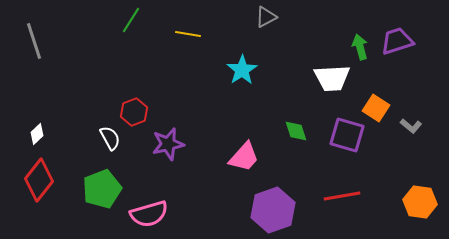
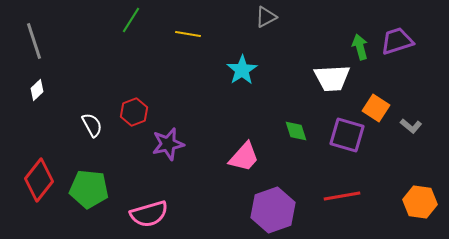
white diamond: moved 44 px up
white semicircle: moved 18 px left, 13 px up
green pentagon: moved 13 px left; rotated 27 degrees clockwise
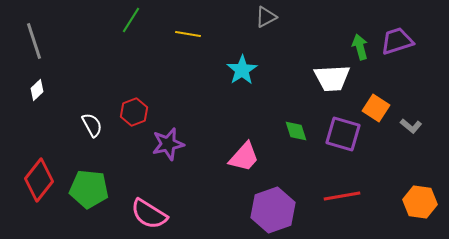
purple square: moved 4 px left, 1 px up
pink semicircle: rotated 48 degrees clockwise
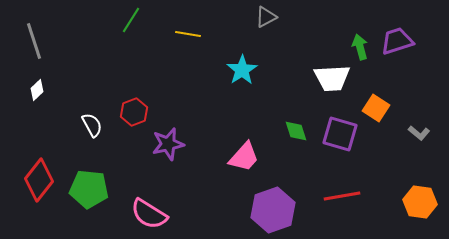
gray L-shape: moved 8 px right, 7 px down
purple square: moved 3 px left
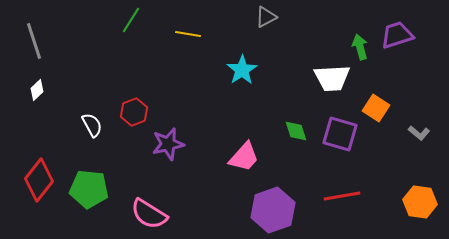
purple trapezoid: moved 6 px up
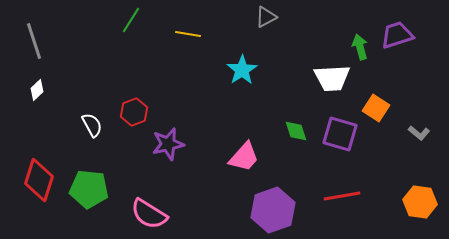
red diamond: rotated 21 degrees counterclockwise
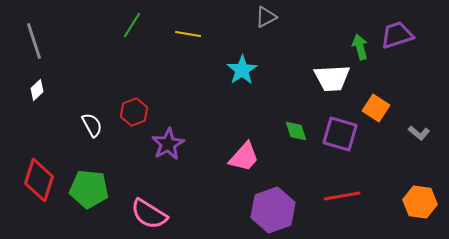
green line: moved 1 px right, 5 px down
purple star: rotated 16 degrees counterclockwise
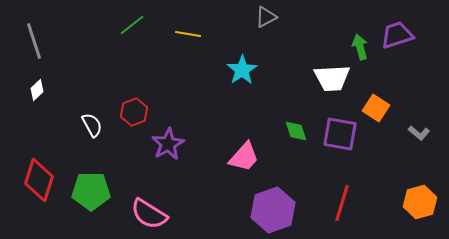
green line: rotated 20 degrees clockwise
purple square: rotated 6 degrees counterclockwise
green pentagon: moved 2 px right, 2 px down; rotated 6 degrees counterclockwise
red line: moved 7 px down; rotated 63 degrees counterclockwise
orange hexagon: rotated 24 degrees counterclockwise
